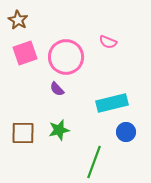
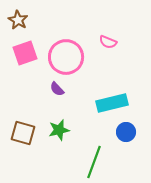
brown square: rotated 15 degrees clockwise
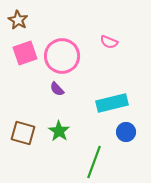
pink semicircle: moved 1 px right
pink circle: moved 4 px left, 1 px up
green star: moved 1 px down; rotated 25 degrees counterclockwise
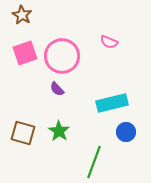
brown star: moved 4 px right, 5 px up
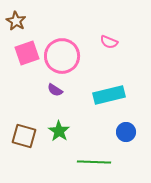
brown star: moved 6 px left, 6 px down
pink square: moved 2 px right
purple semicircle: moved 2 px left, 1 px down; rotated 14 degrees counterclockwise
cyan rectangle: moved 3 px left, 8 px up
brown square: moved 1 px right, 3 px down
green line: rotated 72 degrees clockwise
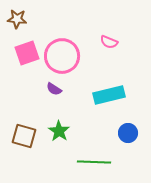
brown star: moved 1 px right, 2 px up; rotated 24 degrees counterclockwise
purple semicircle: moved 1 px left, 1 px up
blue circle: moved 2 px right, 1 px down
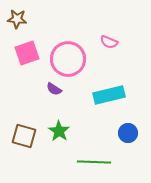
pink circle: moved 6 px right, 3 px down
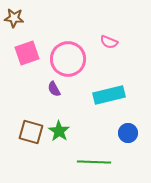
brown star: moved 3 px left, 1 px up
purple semicircle: rotated 28 degrees clockwise
brown square: moved 7 px right, 4 px up
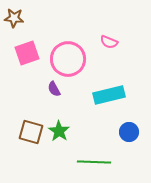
blue circle: moved 1 px right, 1 px up
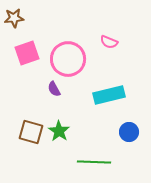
brown star: rotated 12 degrees counterclockwise
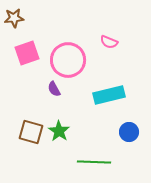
pink circle: moved 1 px down
